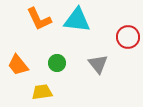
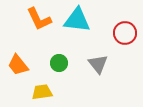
red circle: moved 3 px left, 4 px up
green circle: moved 2 px right
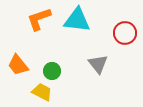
orange L-shape: rotated 96 degrees clockwise
green circle: moved 7 px left, 8 px down
yellow trapezoid: rotated 35 degrees clockwise
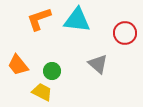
gray triangle: rotated 10 degrees counterclockwise
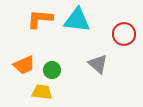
orange L-shape: moved 1 px right; rotated 24 degrees clockwise
red circle: moved 1 px left, 1 px down
orange trapezoid: moved 6 px right; rotated 75 degrees counterclockwise
green circle: moved 1 px up
yellow trapezoid: rotated 20 degrees counterclockwise
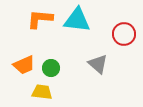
green circle: moved 1 px left, 2 px up
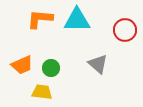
cyan triangle: rotated 8 degrees counterclockwise
red circle: moved 1 px right, 4 px up
orange trapezoid: moved 2 px left
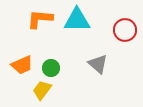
yellow trapezoid: moved 2 px up; rotated 60 degrees counterclockwise
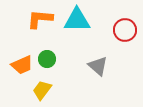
gray triangle: moved 2 px down
green circle: moved 4 px left, 9 px up
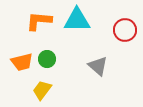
orange L-shape: moved 1 px left, 2 px down
orange trapezoid: moved 3 px up; rotated 10 degrees clockwise
